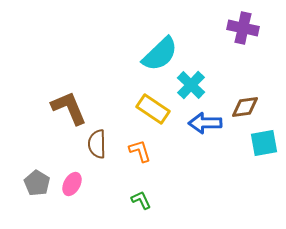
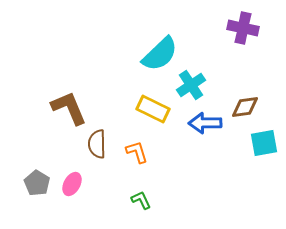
cyan cross: rotated 12 degrees clockwise
yellow rectangle: rotated 8 degrees counterclockwise
orange L-shape: moved 3 px left, 1 px down
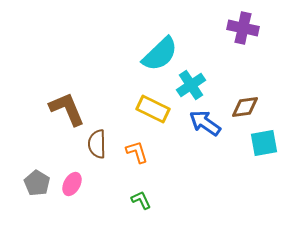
brown L-shape: moved 2 px left, 1 px down
blue arrow: rotated 36 degrees clockwise
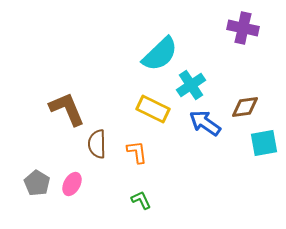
orange L-shape: rotated 10 degrees clockwise
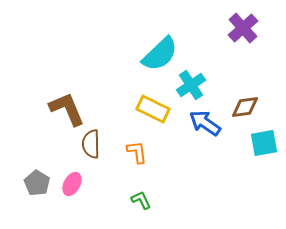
purple cross: rotated 36 degrees clockwise
brown semicircle: moved 6 px left
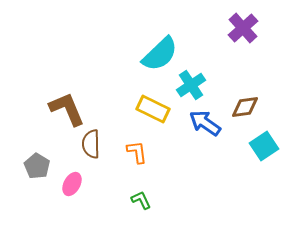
cyan square: moved 3 px down; rotated 24 degrees counterclockwise
gray pentagon: moved 17 px up
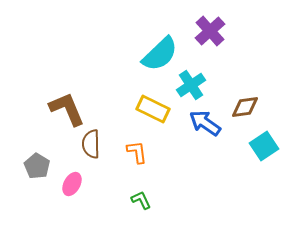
purple cross: moved 33 px left, 3 px down
